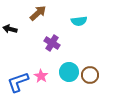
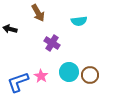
brown arrow: rotated 102 degrees clockwise
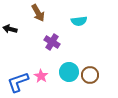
purple cross: moved 1 px up
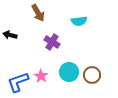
black arrow: moved 6 px down
brown circle: moved 2 px right
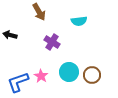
brown arrow: moved 1 px right, 1 px up
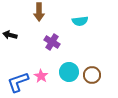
brown arrow: rotated 30 degrees clockwise
cyan semicircle: moved 1 px right
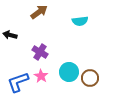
brown arrow: rotated 126 degrees counterclockwise
purple cross: moved 12 px left, 10 px down
brown circle: moved 2 px left, 3 px down
